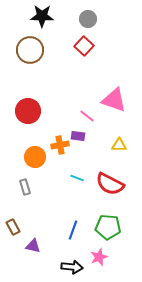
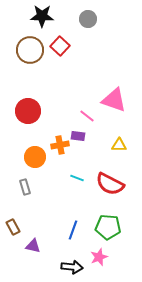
red square: moved 24 px left
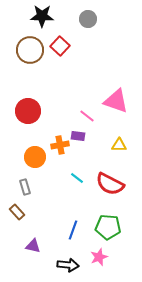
pink triangle: moved 2 px right, 1 px down
cyan line: rotated 16 degrees clockwise
brown rectangle: moved 4 px right, 15 px up; rotated 14 degrees counterclockwise
black arrow: moved 4 px left, 2 px up
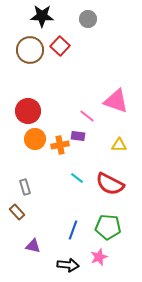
orange circle: moved 18 px up
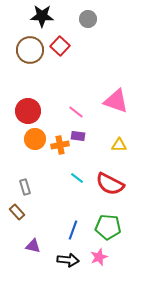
pink line: moved 11 px left, 4 px up
black arrow: moved 5 px up
